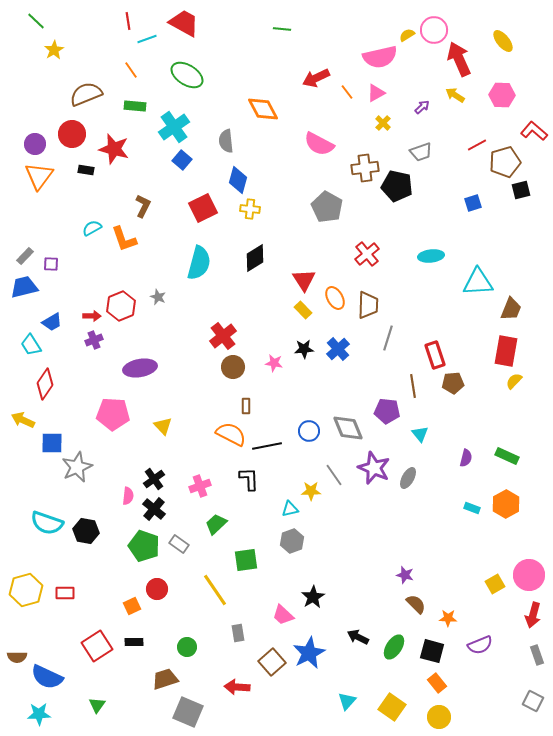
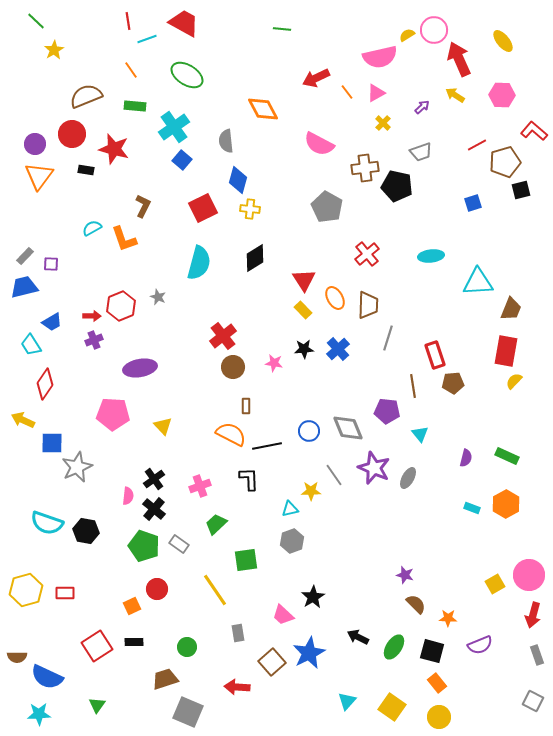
brown semicircle at (86, 94): moved 2 px down
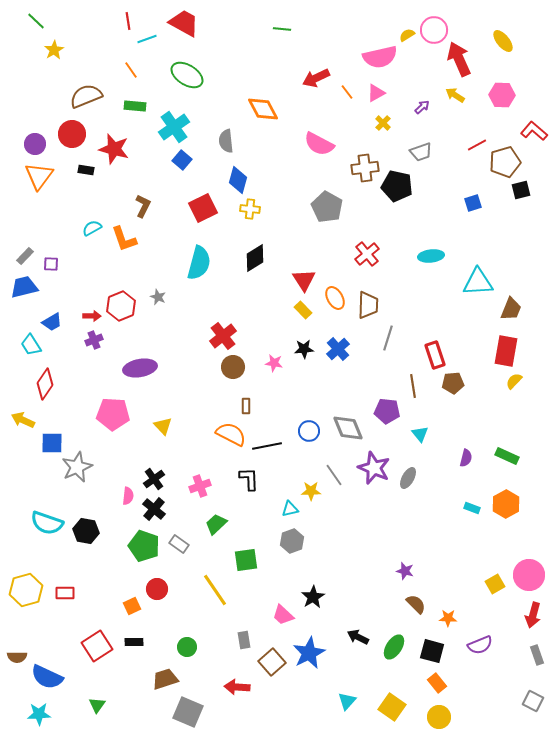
purple star at (405, 575): moved 4 px up
gray rectangle at (238, 633): moved 6 px right, 7 px down
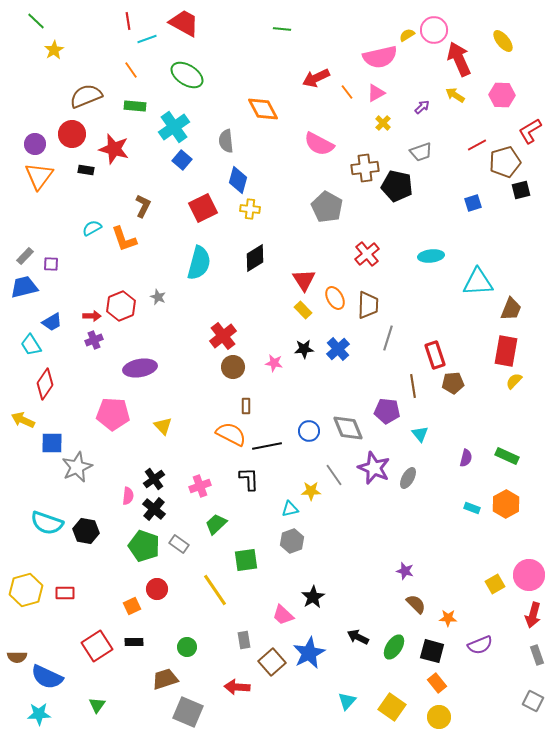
red L-shape at (534, 131): moved 4 px left; rotated 72 degrees counterclockwise
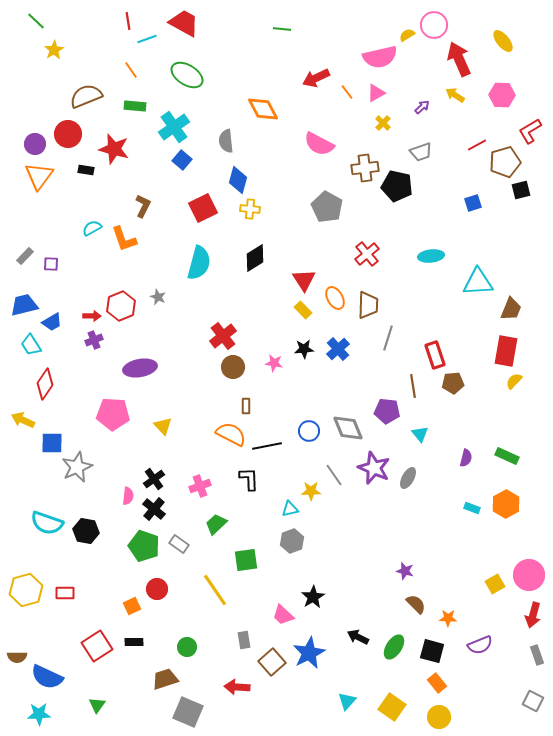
pink circle at (434, 30): moved 5 px up
red circle at (72, 134): moved 4 px left
blue trapezoid at (24, 287): moved 18 px down
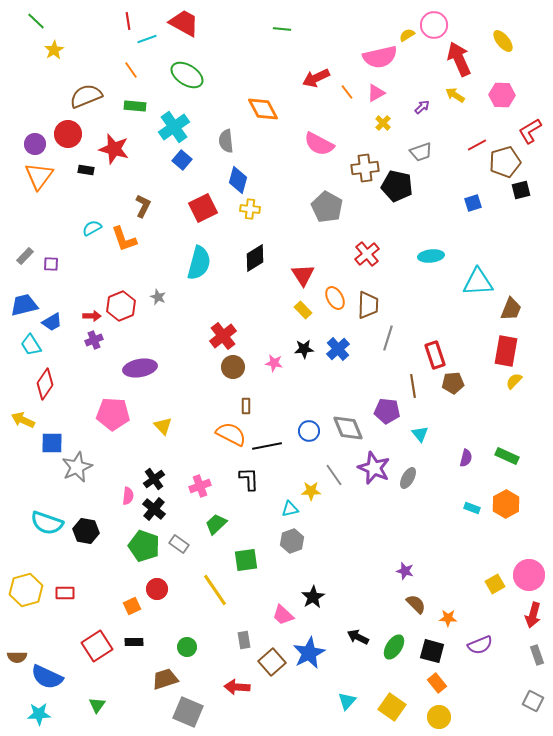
red triangle at (304, 280): moved 1 px left, 5 px up
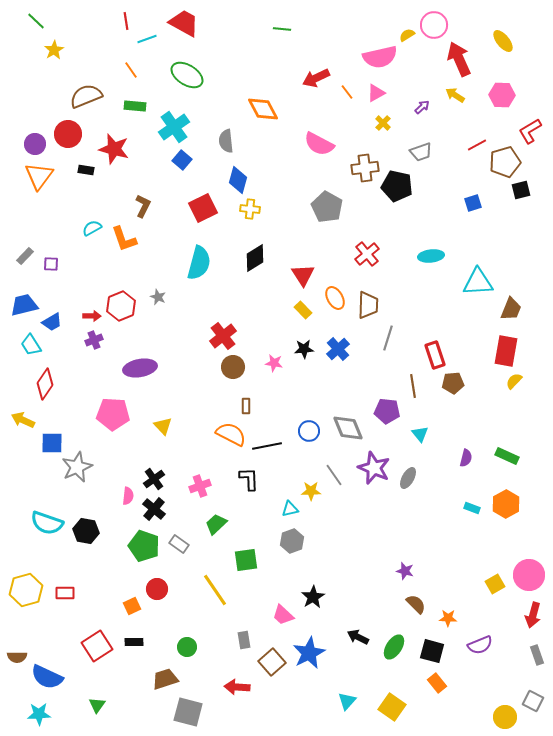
red line at (128, 21): moved 2 px left
gray square at (188, 712): rotated 8 degrees counterclockwise
yellow circle at (439, 717): moved 66 px right
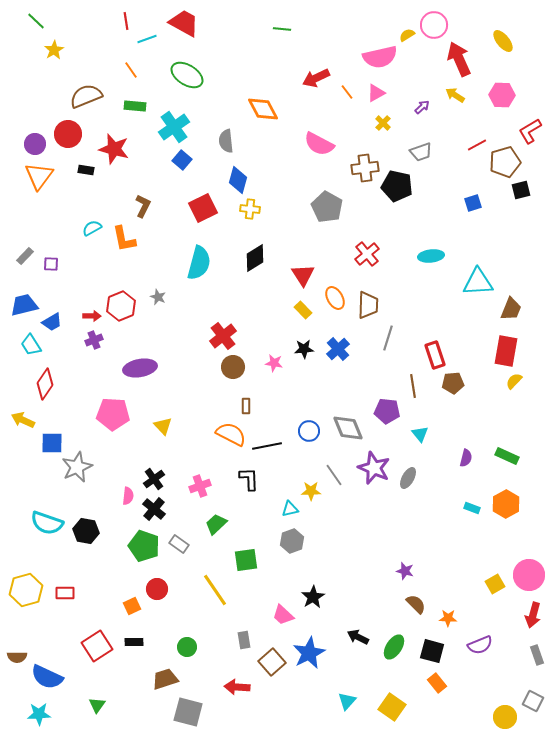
orange L-shape at (124, 239): rotated 8 degrees clockwise
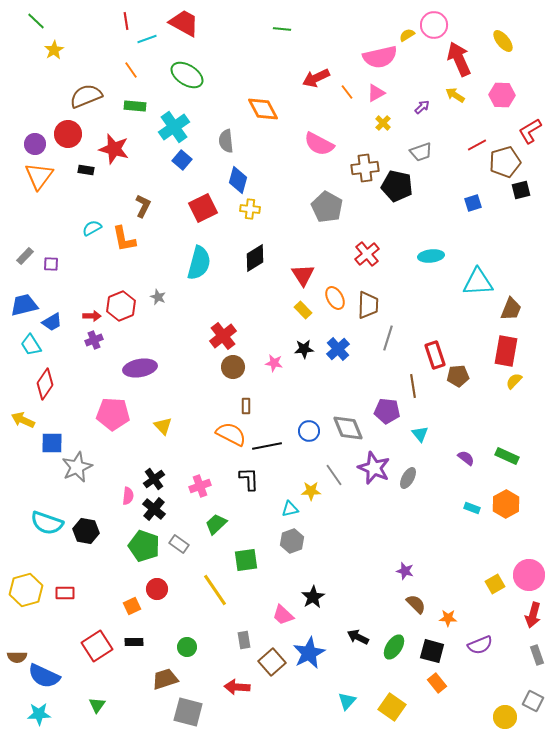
brown pentagon at (453, 383): moved 5 px right, 7 px up
purple semicircle at (466, 458): rotated 66 degrees counterclockwise
blue semicircle at (47, 677): moved 3 px left, 1 px up
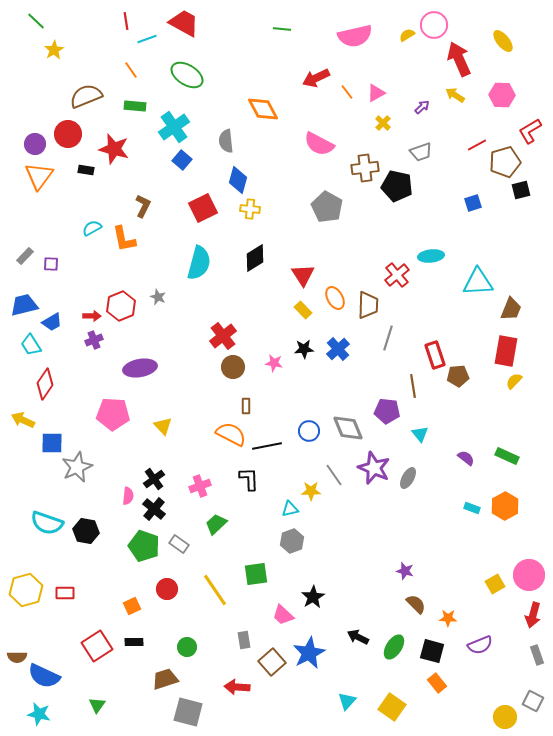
pink semicircle at (380, 57): moved 25 px left, 21 px up
red cross at (367, 254): moved 30 px right, 21 px down
orange hexagon at (506, 504): moved 1 px left, 2 px down
green square at (246, 560): moved 10 px right, 14 px down
red circle at (157, 589): moved 10 px right
cyan star at (39, 714): rotated 15 degrees clockwise
